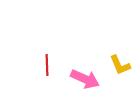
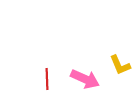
red line: moved 14 px down
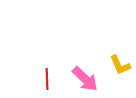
pink arrow: rotated 20 degrees clockwise
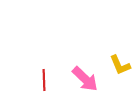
red line: moved 3 px left, 1 px down
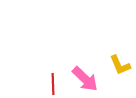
red line: moved 9 px right, 4 px down
